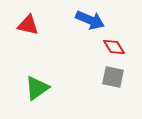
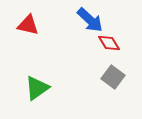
blue arrow: rotated 20 degrees clockwise
red diamond: moved 5 px left, 4 px up
gray square: rotated 25 degrees clockwise
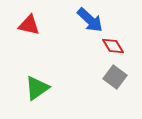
red triangle: moved 1 px right
red diamond: moved 4 px right, 3 px down
gray square: moved 2 px right
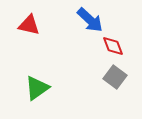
red diamond: rotated 10 degrees clockwise
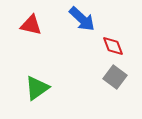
blue arrow: moved 8 px left, 1 px up
red triangle: moved 2 px right
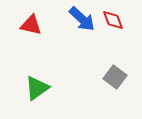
red diamond: moved 26 px up
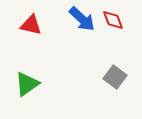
green triangle: moved 10 px left, 4 px up
